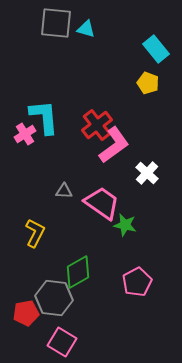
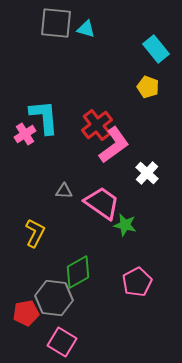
yellow pentagon: moved 4 px down
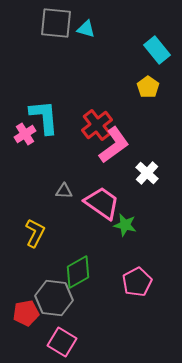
cyan rectangle: moved 1 px right, 1 px down
yellow pentagon: rotated 15 degrees clockwise
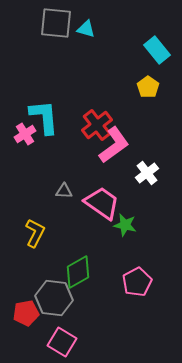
white cross: rotated 10 degrees clockwise
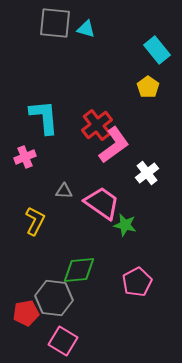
gray square: moved 1 px left
pink cross: moved 23 px down; rotated 10 degrees clockwise
yellow L-shape: moved 12 px up
green diamond: moved 1 px right, 2 px up; rotated 24 degrees clockwise
pink square: moved 1 px right, 1 px up
